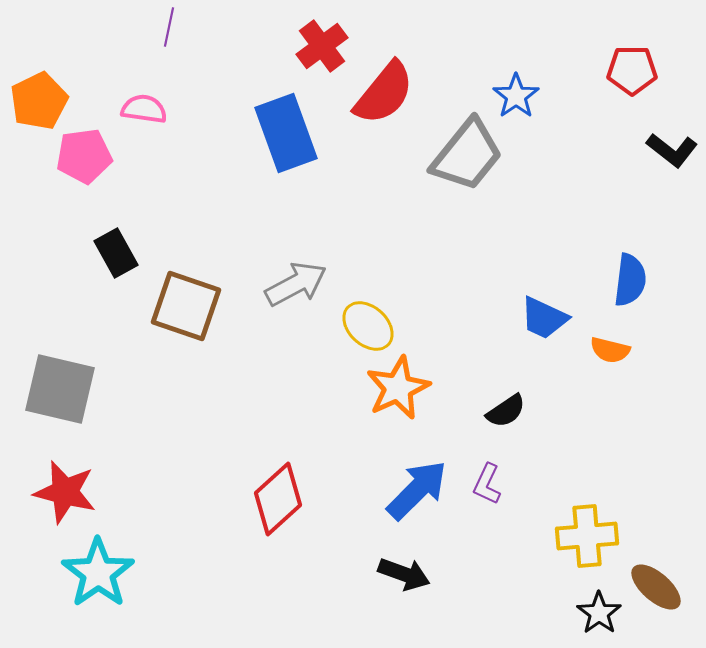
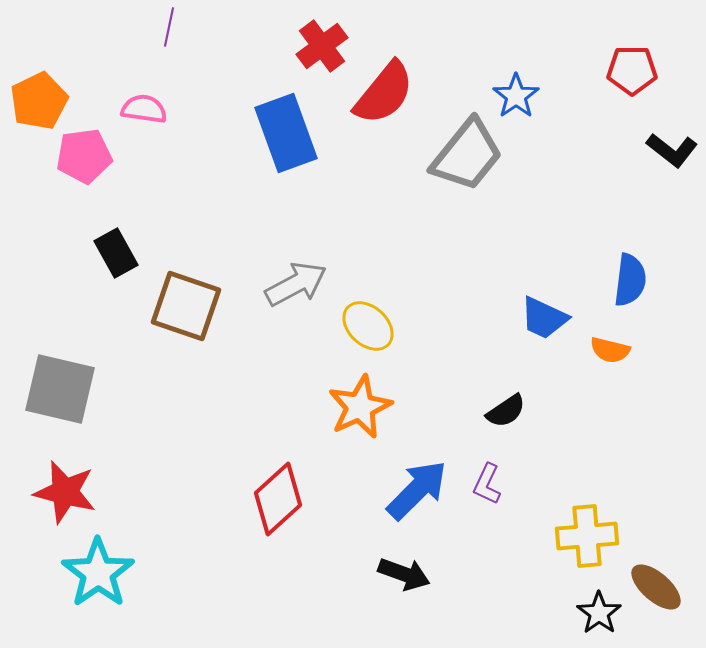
orange star: moved 38 px left, 19 px down
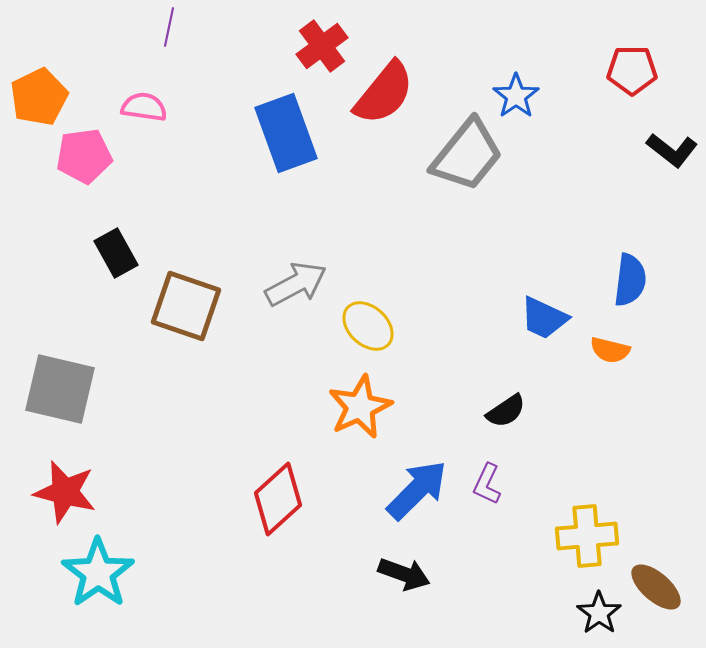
orange pentagon: moved 4 px up
pink semicircle: moved 2 px up
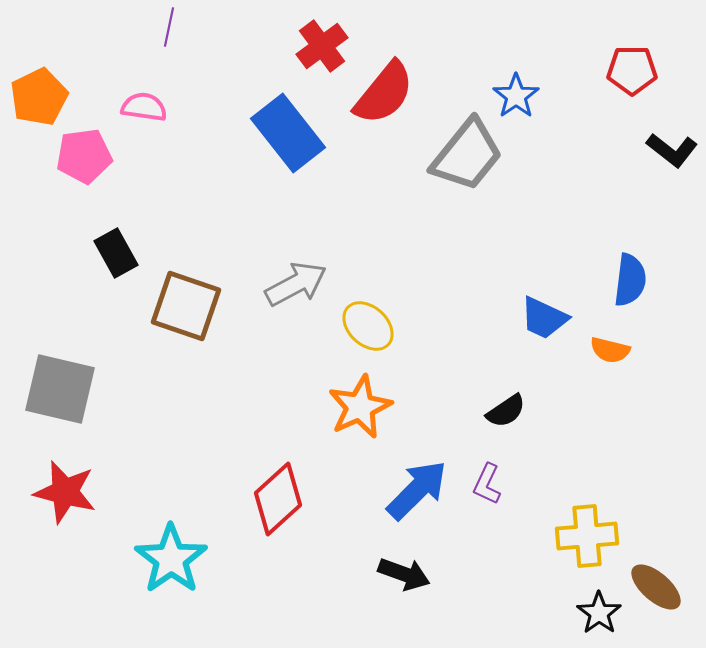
blue rectangle: moved 2 px right; rotated 18 degrees counterclockwise
cyan star: moved 73 px right, 14 px up
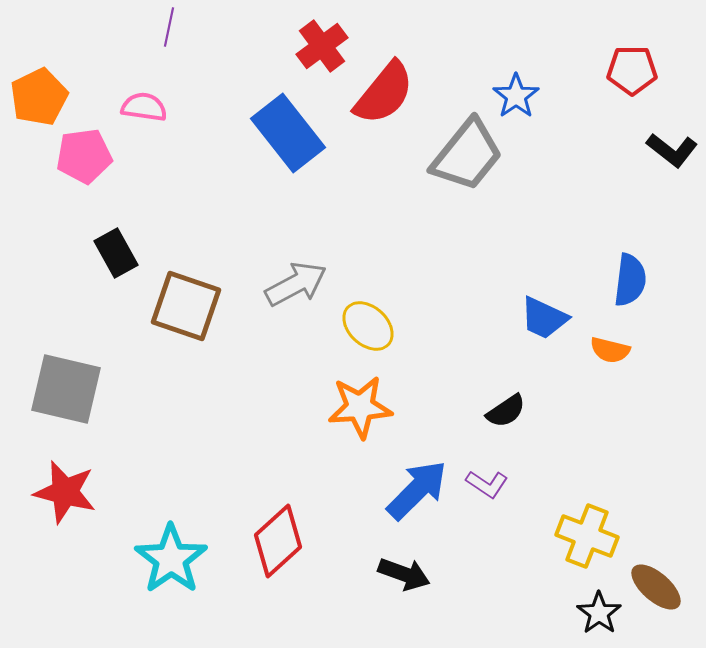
gray square: moved 6 px right
orange star: rotated 20 degrees clockwise
purple L-shape: rotated 81 degrees counterclockwise
red diamond: moved 42 px down
yellow cross: rotated 26 degrees clockwise
